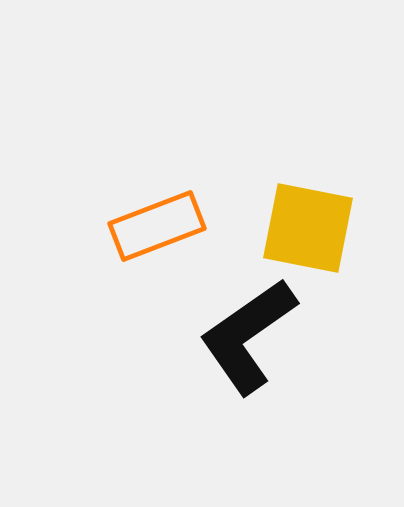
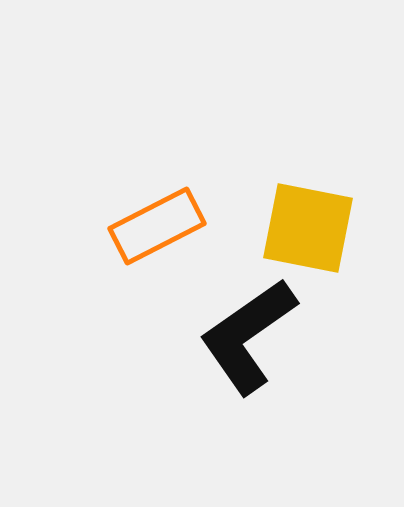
orange rectangle: rotated 6 degrees counterclockwise
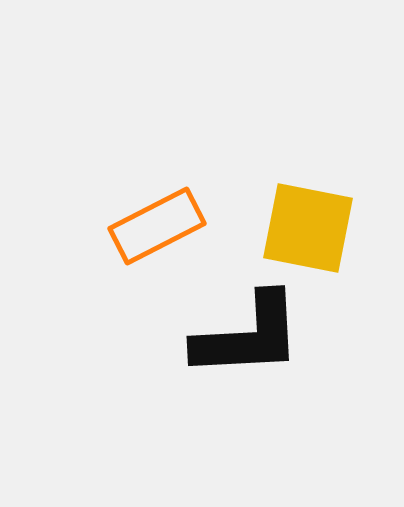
black L-shape: rotated 148 degrees counterclockwise
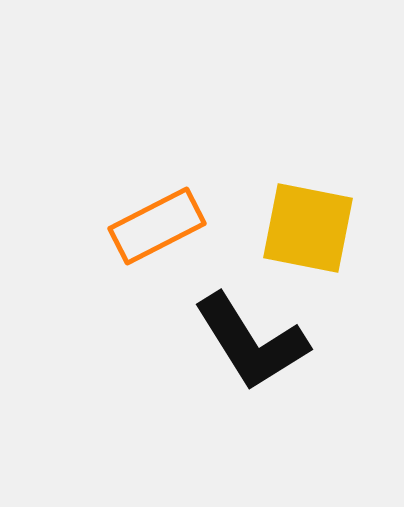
black L-shape: moved 3 px right, 6 px down; rotated 61 degrees clockwise
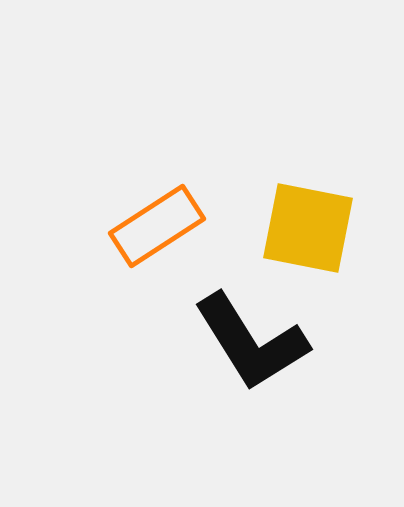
orange rectangle: rotated 6 degrees counterclockwise
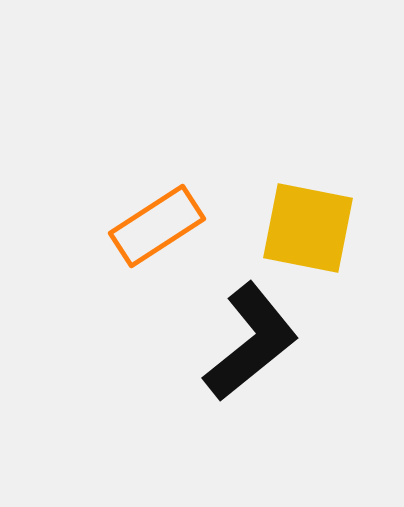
black L-shape: rotated 97 degrees counterclockwise
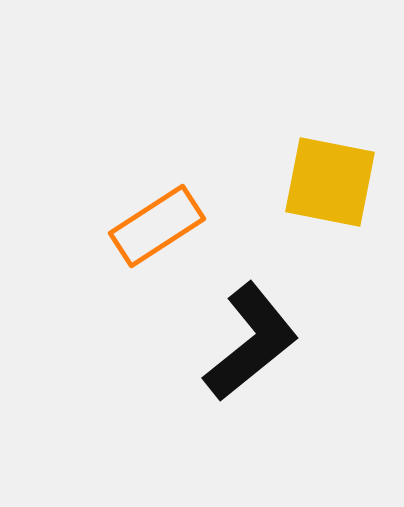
yellow square: moved 22 px right, 46 px up
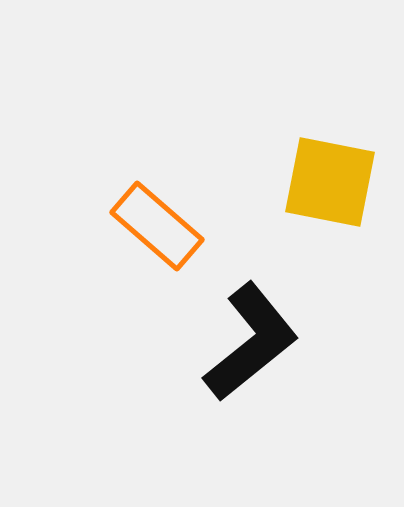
orange rectangle: rotated 74 degrees clockwise
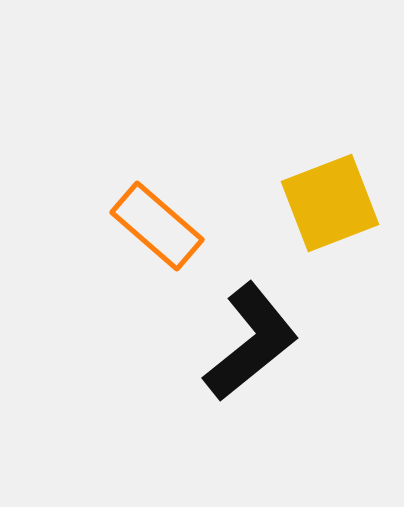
yellow square: moved 21 px down; rotated 32 degrees counterclockwise
